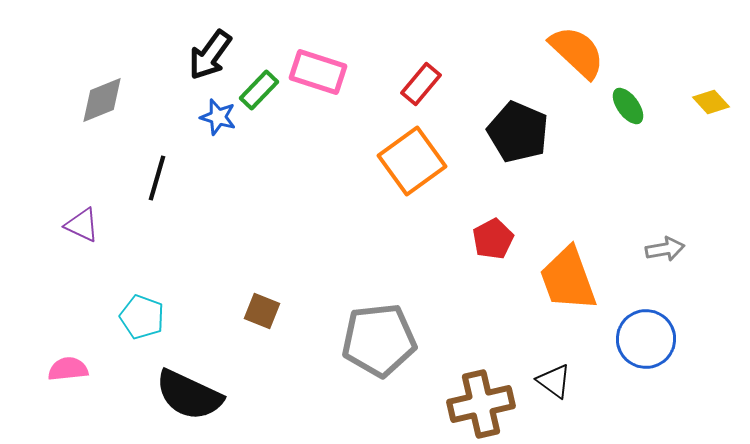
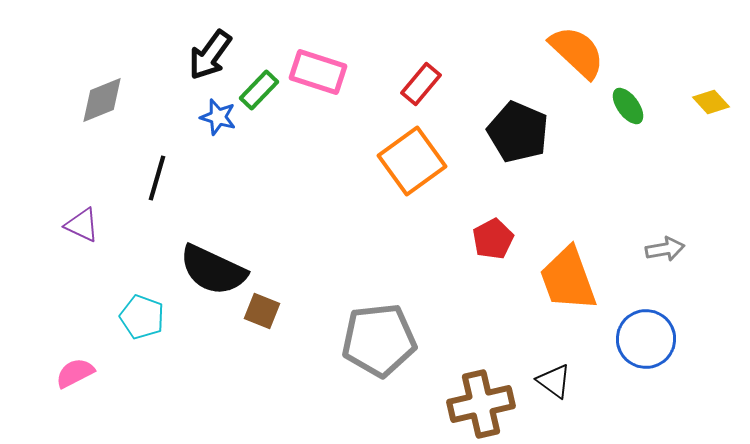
pink semicircle: moved 7 px right, 4 px down; rotated 21 degrees counterclockwise
black semicircle: moved 24 px right, 125 px up
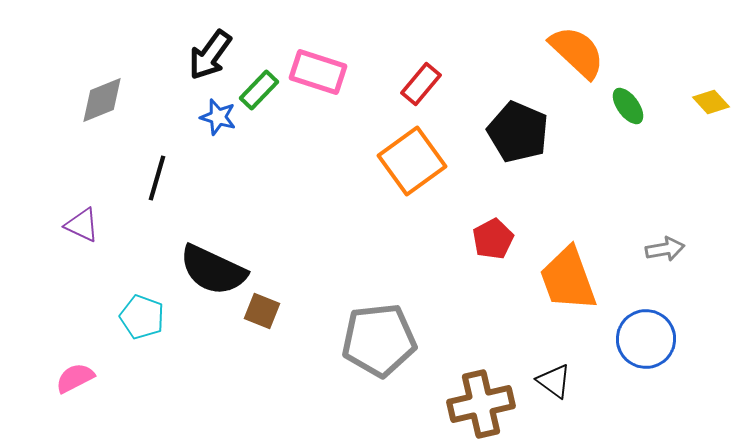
pink semicircle: moved 5 px down
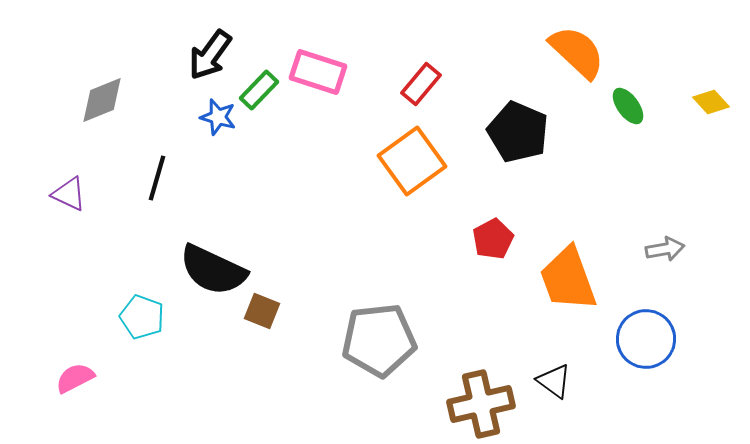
purple triangle: moved 13 px left, 31 px up
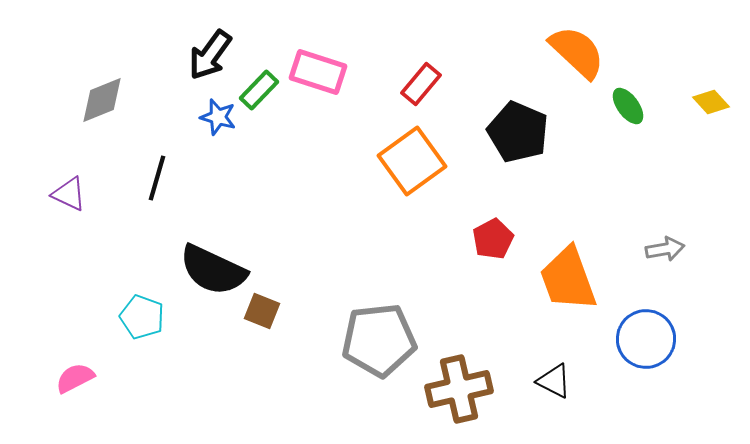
black triangle: rotated 9 degrees counterclockwise
brown cross: moved 22 px left, 15 px up
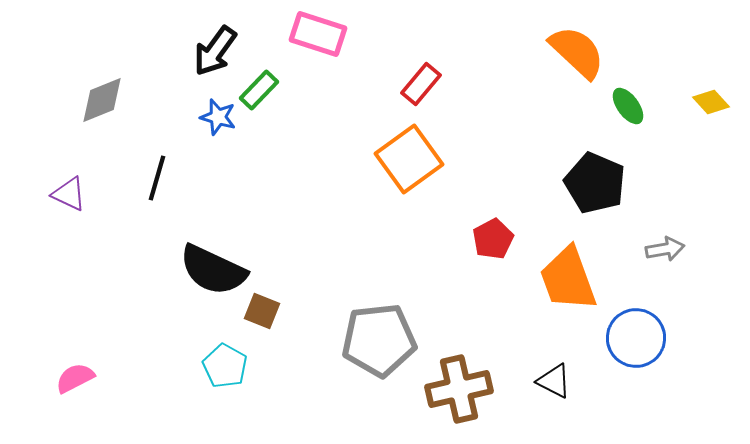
black arrow: moved 5 px right, 4 px up
pink rectangle: moved 38 px up
black pentagon: moved 77 px right, 51 px down
orange square: moved 3 px left, 2 px up
cyan pentagon: moved 83 px right, 49 px down; rotated 9 degrees clockwise
blue circle: moved 10 px left, 1 px up
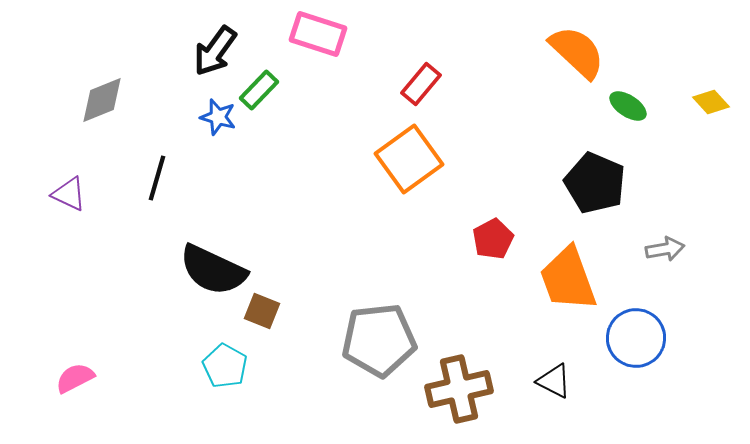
green ellipse: rotated 21 degrees counterclockwise
